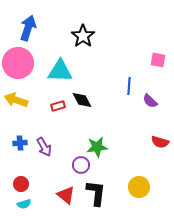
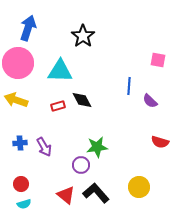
black L-shape: rotated 48 degrees counterclockwise
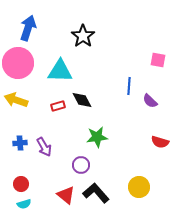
green star: moved 10 px up
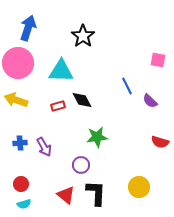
cyan triangle: moved 1 px right
blue line: moved 2 px left; rotated 30 degrees counterclockwise
black L-shape: rotated 44 degrees clockwise
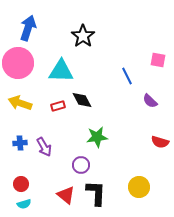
blue line: moved 10 px up
yellow arrow: moved 4 px right, 3 px down
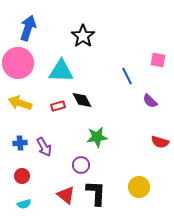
red circle: moved 1 px right, 8 px up
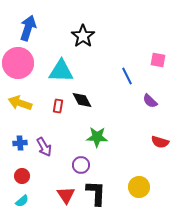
red rectangle: rotated 64 degrees counterclockwise
green star: rotated 10 degrees clockwise
red triangle: rotated 18 degrees clockwise
cyan semicircle: moved 2 px left, 3 px up; rotated 24 degrees counterclockwise
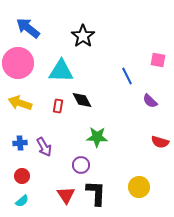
blue arrow: rotated 70 degrees counterclockwise
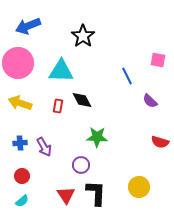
blue arrow: moved 2 px up; rotated 60 degrees counterclockwise
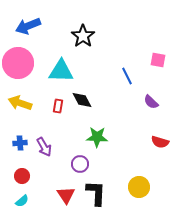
purple semicircle: moved 1 px right, 1 px down
purple circle: moved 1 px left, 1 px up
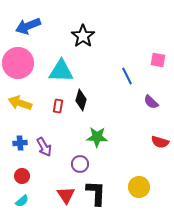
black diamond: moved 1 px left; rotated 45 degrees clockwise
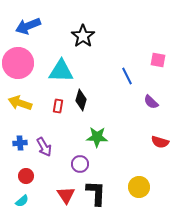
red circle: moved 4 px right
